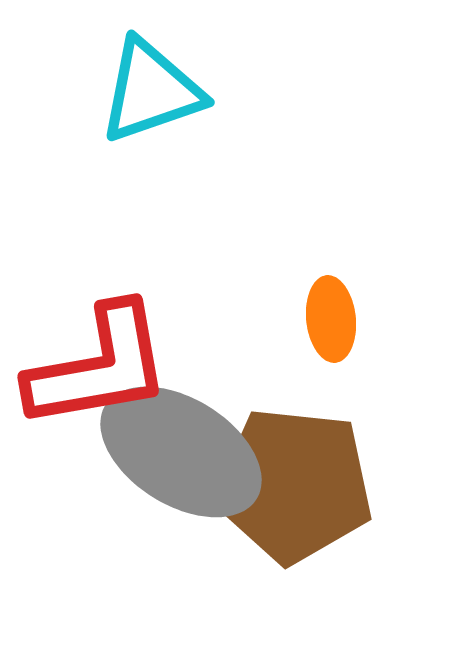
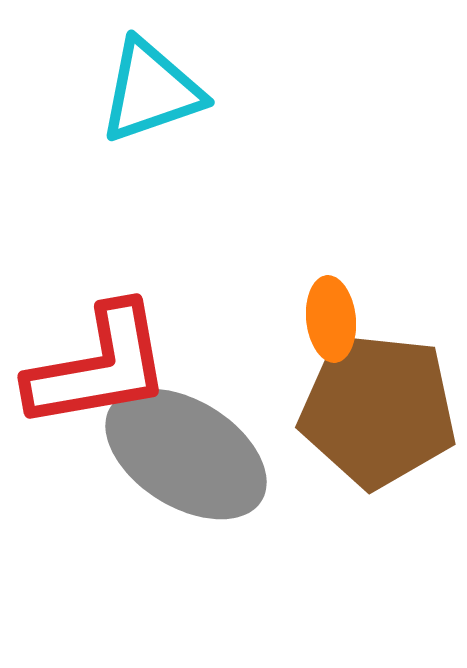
gray ellipse: moved 5 px right, 2 px down
brown pentagon: moved 84 px right, 75 px up
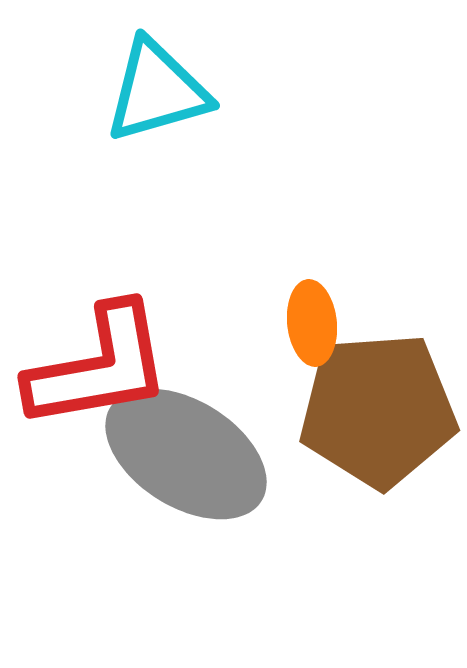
cyan triangle: moved 6 px right; rotated 3 degrees clockwise
orange ellipse: moved 19 px left, 4 px down
brown pentagon: rotated 10 degrees counterclockwise
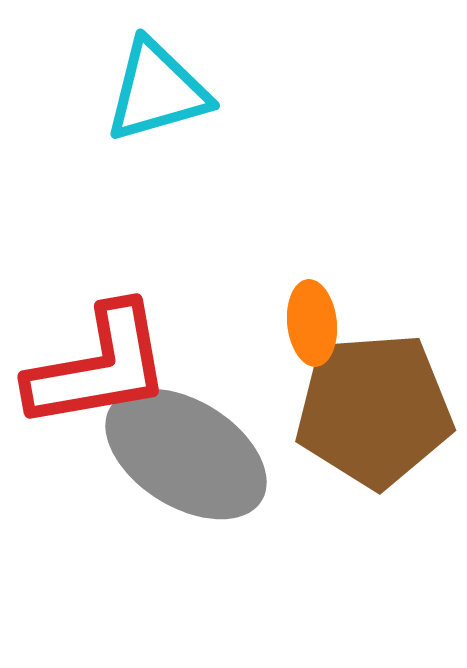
brown pentagon: moved 4 px left
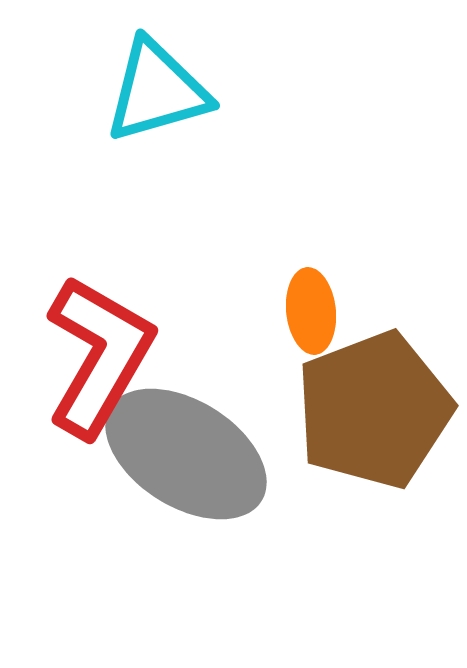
orange ellipse: moved 1 px left, 12 px up
red L-shape: moved 11 px up; rotated 50 degrees counterclockwise
brown pentagon: rotated 17 degrees counterclockwise
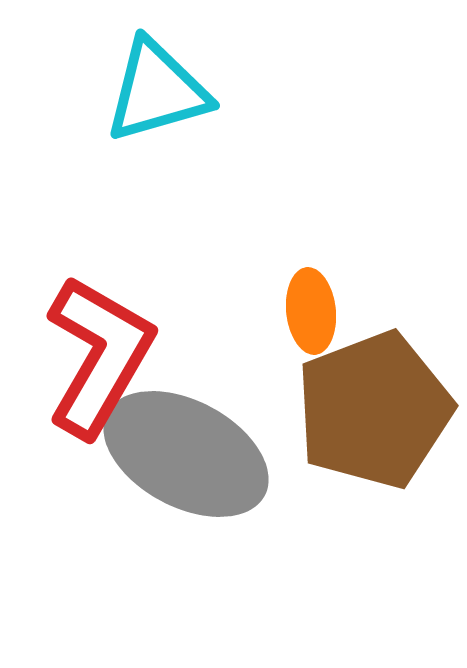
gray ellipse: rotated 4 degrees counterclockwise
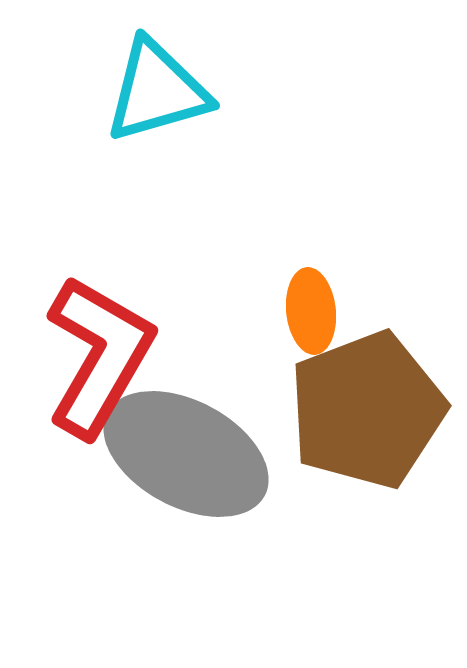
brown pentagon: moved 7 px left
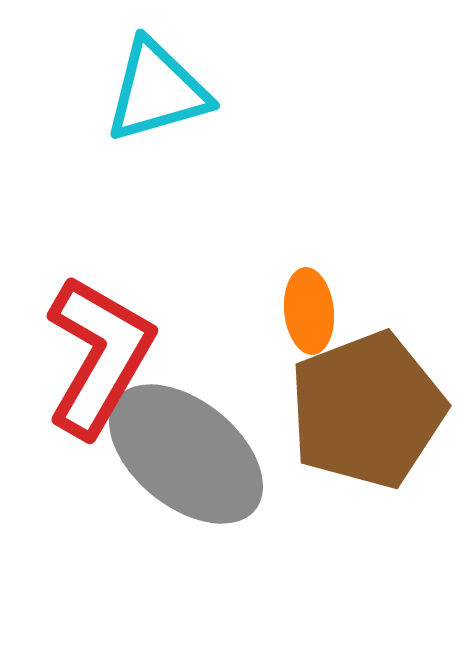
orange ellipse: moved 2 px left
gray ellipse: rotated 11 degrees clockwise
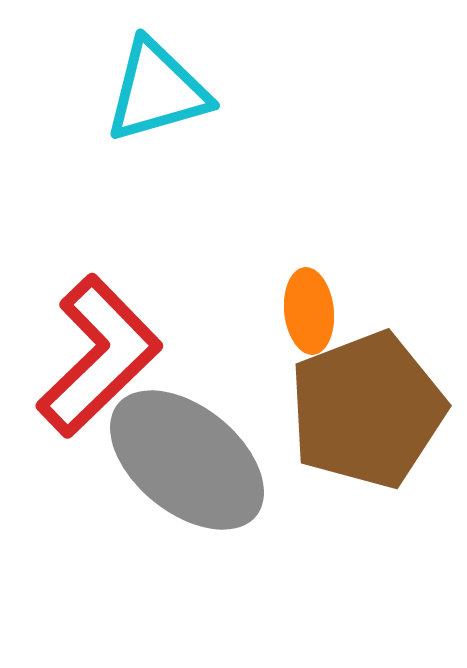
red L-shape: rotated 16 degrees clockwise
gray ellipse: moved 1 px right, 6 px down
